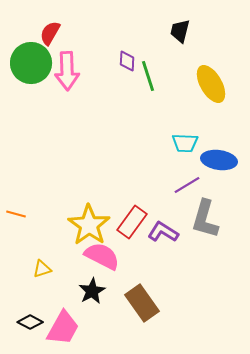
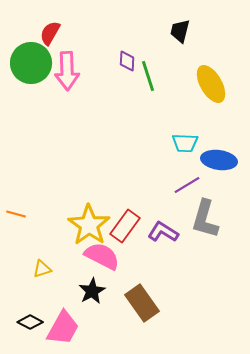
red rectangle: moved 7 px left, 4 px down
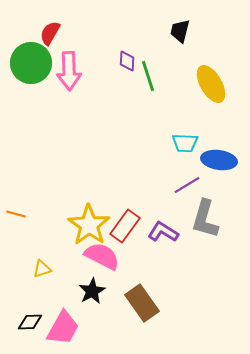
pink arrow: moved 2 px right
black diamond: rotated 30 degrees counterclockwise
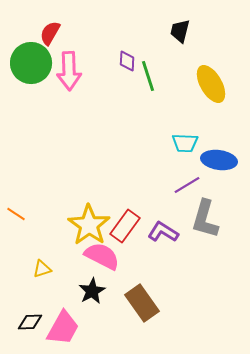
orange line: rotated 18 degrees clockwise
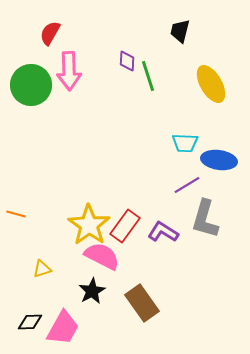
green circle: moved 22 px down
orange line: rotated 18 degrees counterclockwise
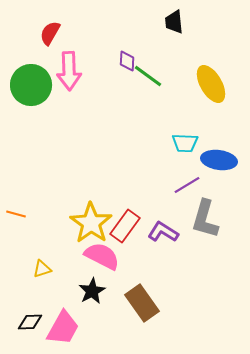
black trapezoid: moved 6 px left, 9 px up; rotated 20 degrees counterclockwise
green line: rotated 36 degrees counterclockwise
yellow star: moved 2 px right, 2 px up
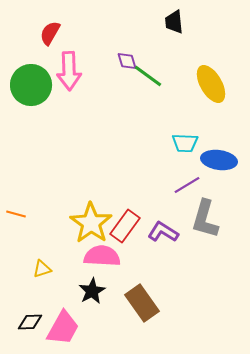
purple diamond: rotated 20 degrees counterclockwise
pink semicircle: rotated 24 degrees counterclockwise
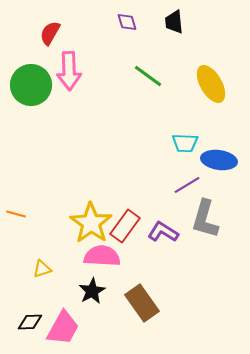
purple diamond: moved 39 px up
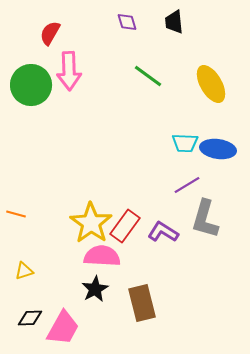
blue ellipse: moved 1 px left, 11 px up
yellow triangle: moved 18 px left, 2 px down
black star: moved 3 px right, 2 px up
brown rectangle: rotated 21 degrees clockwise
black diamond: moved 4 px up
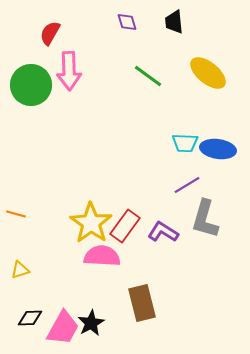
yellow ellipse: moved 3 px left, 11 px up; rotated 21 degrees counterclockwise
yellow triangle: moved 4 px left, 1 px up
black star: moved 4 px left, 34 px down
